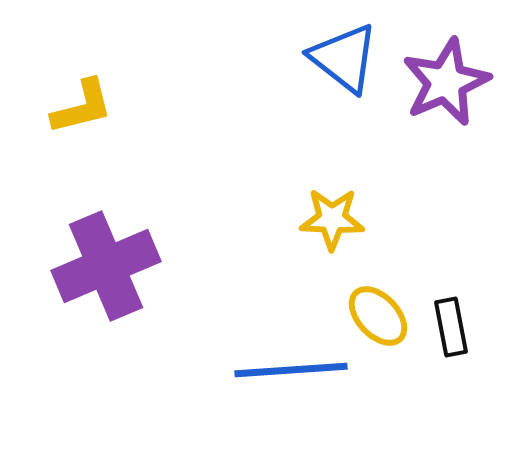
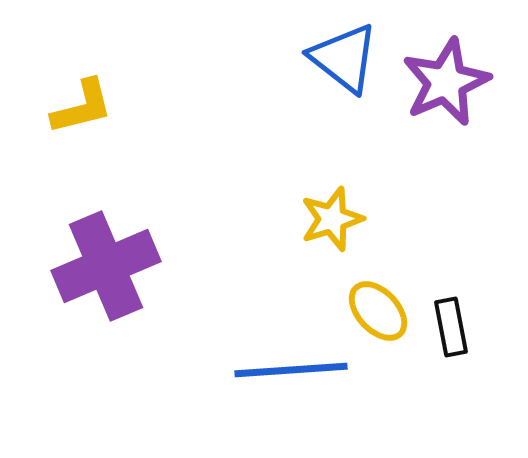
yellow star: rotated 20 degrees counterclockwise
yellow ellipse: moved 5 px up
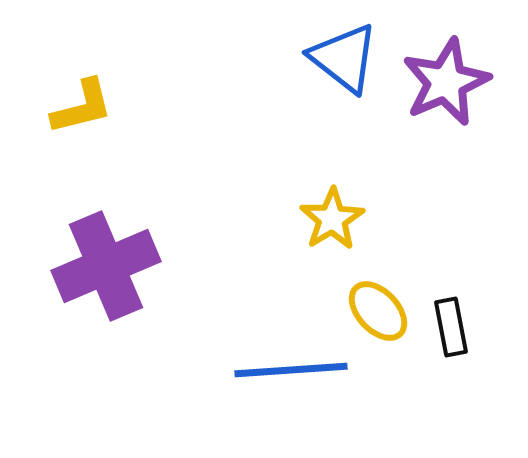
yellow star: rotated 14 degrees counterclockwise
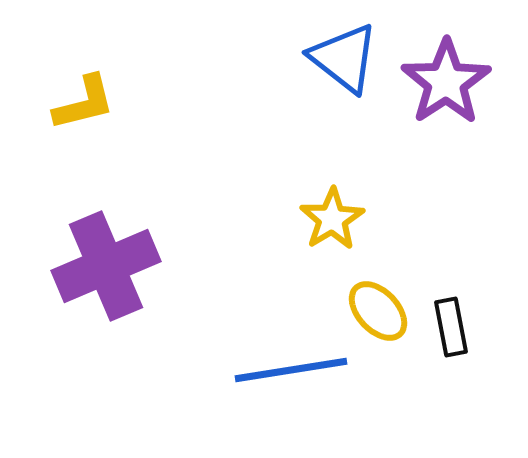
purple star: rotated 10 degrees counterclockwise
yellow L-shape: moved 2 px right, 4 px up
blue line: rotated 5 degrees counterclockwise
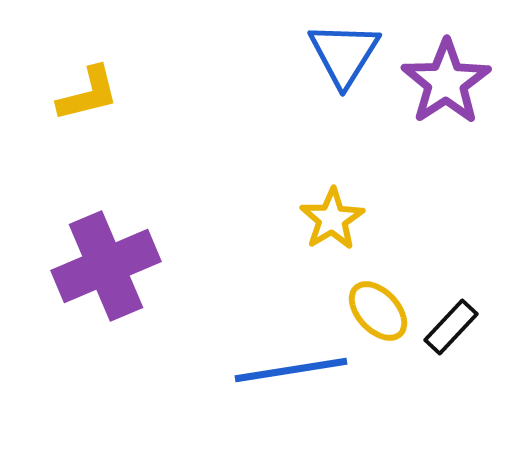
blue triangle: moved 4 px up; rotated 24 degrees clockwise
yellow L-shape: moved 4 px right, 9 px up
black rectangle: rotated 54 degrees clockwise
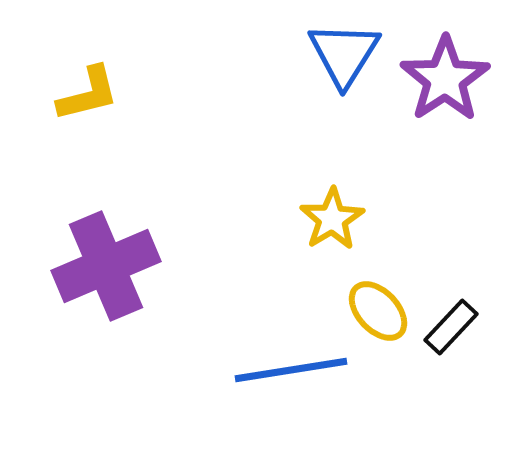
purple star: moved 1 px left, 3 px up
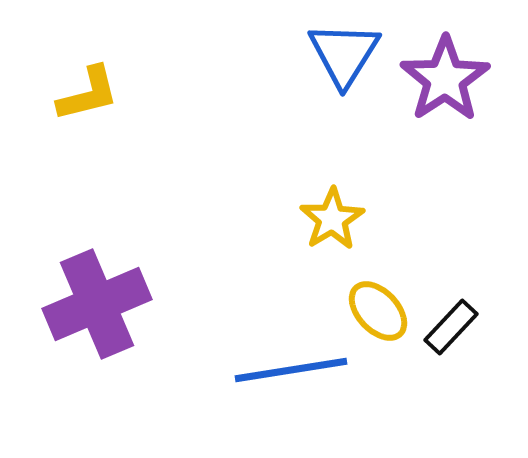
purple cross: moved 9 px left, 38 px down
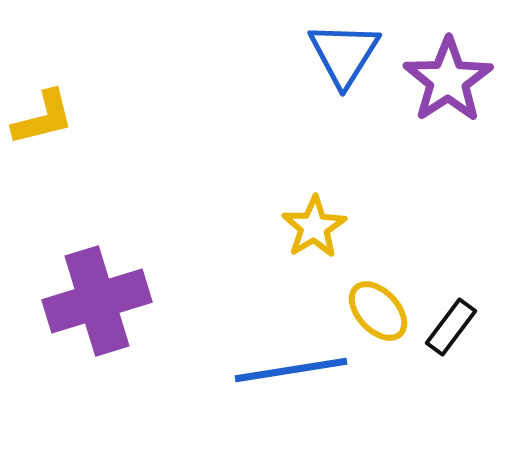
purple star: moved 3 px right, 1 px down
yellow L-shape: moved 45 px left, 24 px down
yellow star: moved 18 px left, 8 px down
purple cross: moved 3 px up; rotated 6 degrees clockwise
black rectangle: rotated 6 degrees counterclockwise
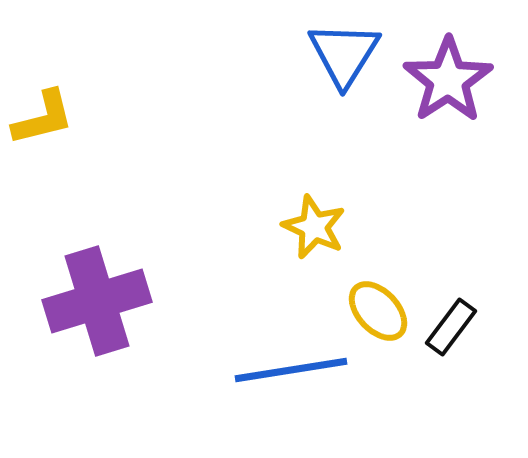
yellow star: rotated 16 degrees counterclockwise
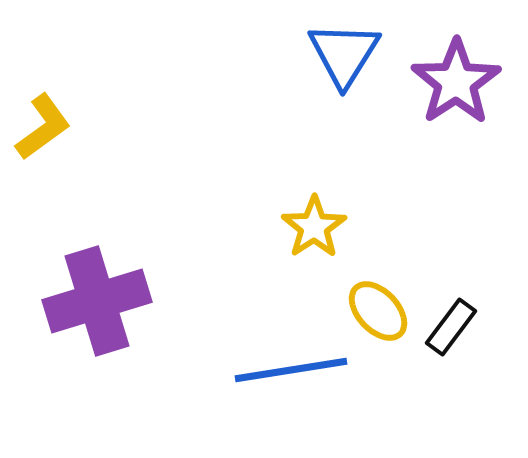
purple star: moved 8 px right, 2 px down
yellow L-shape: moved 9 px down; rotated 22 degrees counterclockwise
yellow star: rotated 14 degrees clockwise
